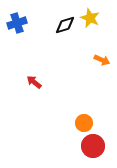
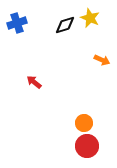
red circle: moved 6 px left
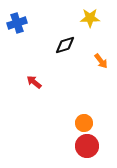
yellow star: rotated 24 degrees counterclockwise
black diamond: moved 20 px down
orange arrow: moved 1 px left, 1 px down; rotated 28 degrees clockwise
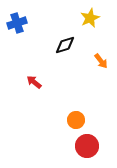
yellow star: rotated 24 degrees counterclockwise
orange circle: moved 8 px left, 3 px up
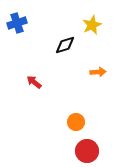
yellow star: moved 2 px right, 7 px down
orange arrow: moved 3 px left, 11 px down; rotated 56 degrees counterclockwise
orange circle: moved 2 px down
red circle: moved 5 px down
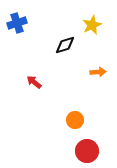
orange circle: moved 1 px left, 2 px up
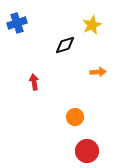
red arrow: rotated 42 degrees clockwise
orange circle: moved 3 px up
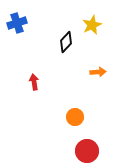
black diamond: moved 1 px right, 3 px up; rotated 30 degrees counterclockwise
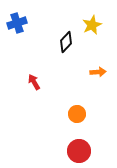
red arrow: rotated 21 degrees counterclockwise
orange circle: moved 2 px right, 3 px up
red circle: moved 8 px left
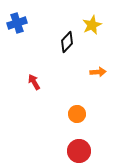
black diamond: moved 1 px right
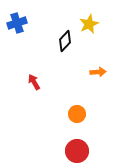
yellow star: moved 3 px left, 1 px up
black diamond: moved 2 px left, 1 px up
red circle: moved 2 px left
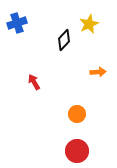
black diamond: moved 1 px left, 1 px up
